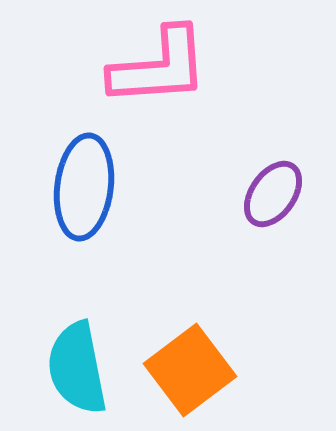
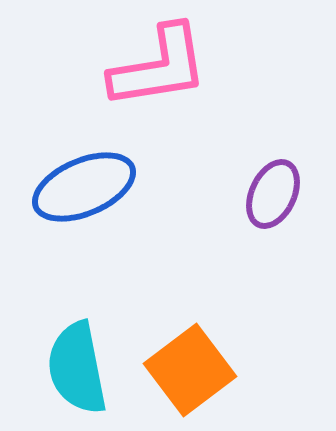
pink L-shape: rotated 5 degrees counterclockwise
blue ellipse: rotated 60 degrees clockwise
purple ellipse: rotated 10 degrees counterclockwise
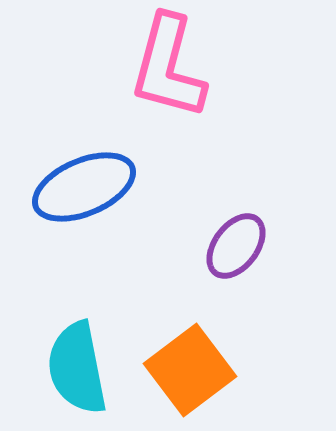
pink L-shape: moved 9 px right; rotated 114 degrees clockwise
purple ellipse: moved 37 px left, 52 px down; rotated 12 degrees clockwise
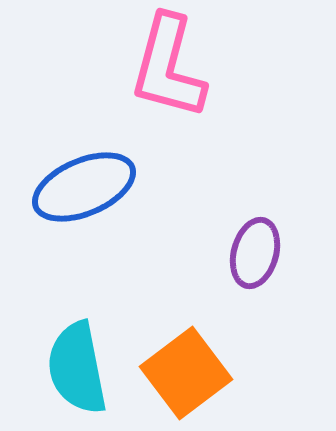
purple ellipse: moved 19 px right, 7 px down; rotated 22 degrees counterclockwise
orange square: moved 4 px left, 3 px down
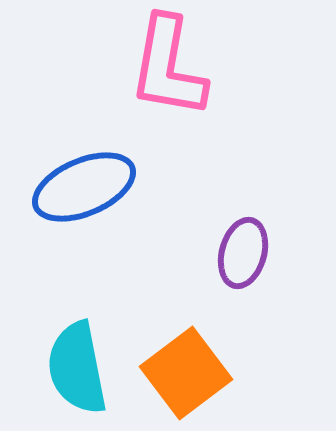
pink L-shape: rotated 5 degrees counterclockwise
purple ellipse: moved 12 px left
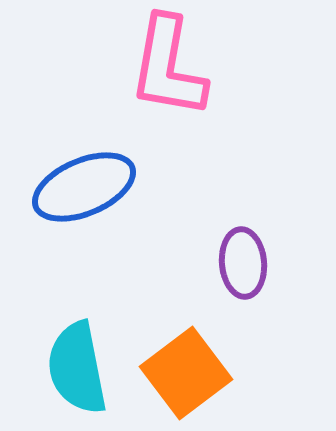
purple ellipse: moved 10 px down; rotated 20 degrees counterclockwise
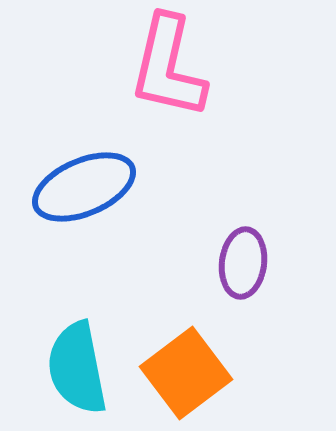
pink L-shape: rotated 3 degrees clockwise
purple ellipse: rotated 12 degrees clockwise
